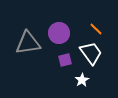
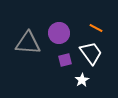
orange line: moved 1 px up; rotated 16 degrees counterclockwise
gray triangle: rotated 12 degrees clockwise
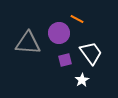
orange line: moved 19 px left, 9 px up
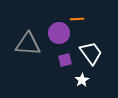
orange line: rotated 32 degrees counterclockwise
gray triangle: moved 1 px down
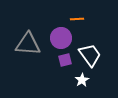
purple circle: moved 2 px right, 5 px down
white trapezoid: moved 1 px left, 2 px down
